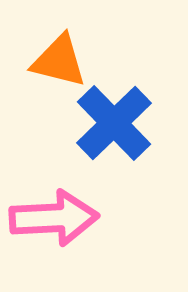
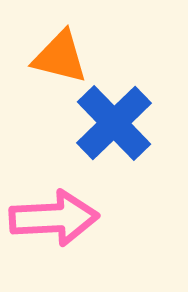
orange triangle: moved 1 px right, 4 px up
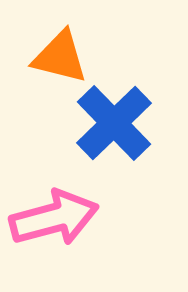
pink arrow: rotated 12 degrees counterclockwise
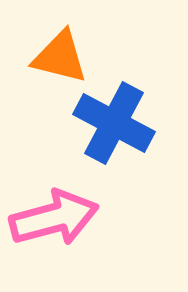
blue cross: rotated 18 degrees counterclockwise
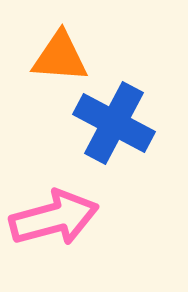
orange triangle: rotated 10 degrees counterclockwise
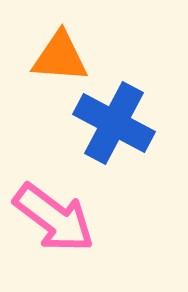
pink arrow: rotated 52 degrees clockwise
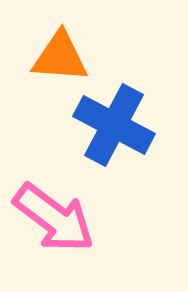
blue cross: moved 2 px down
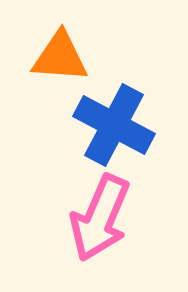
pink arrow: moved 46 px right; rotated 76 degrees clockwise
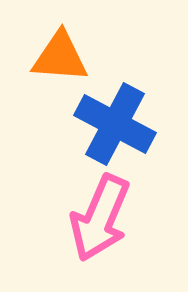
blue cross: moved 1 px right, 1 px up
